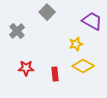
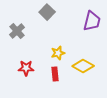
purple trapezoid: rotated 75 degrees clockwise
yellow star: moved 18 px left, 9 px down
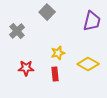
yellow diamond: moved 5 px right, 2 px up
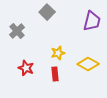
red star: rotated 21 degrees clockwise
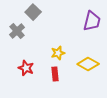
gray square: moved 14 px left
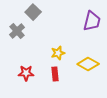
red star: moved 5 px down; rotated 21 degrees counterclockwise
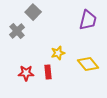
purple trapezoid: moved 4 px left, 1 px up
yellow diamond: rotated 20 degrees clockwise
red rectangle: moved 7 px left, 2 px up
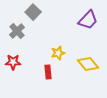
purple trapezoid: rotated 30 degrees clockwise
red star: moved 13 px left, 11 px up
